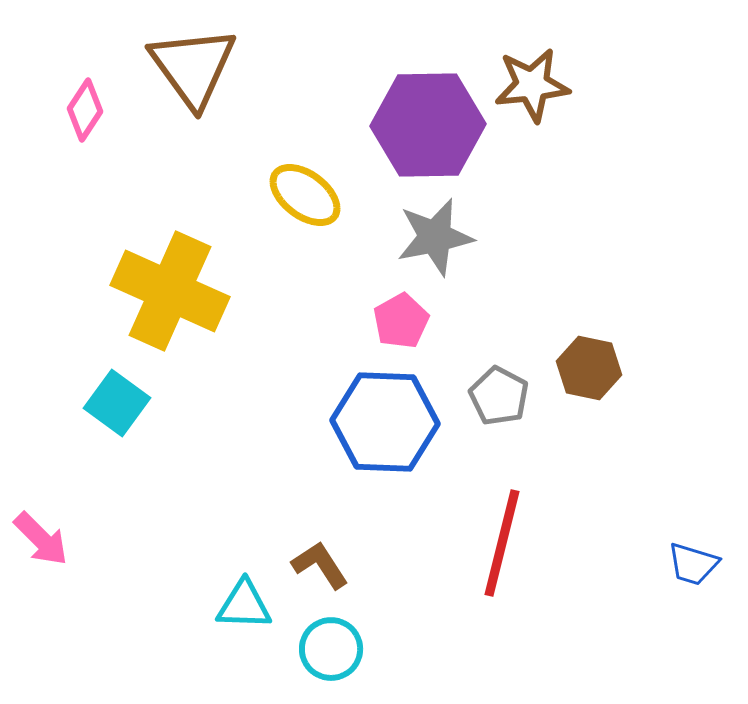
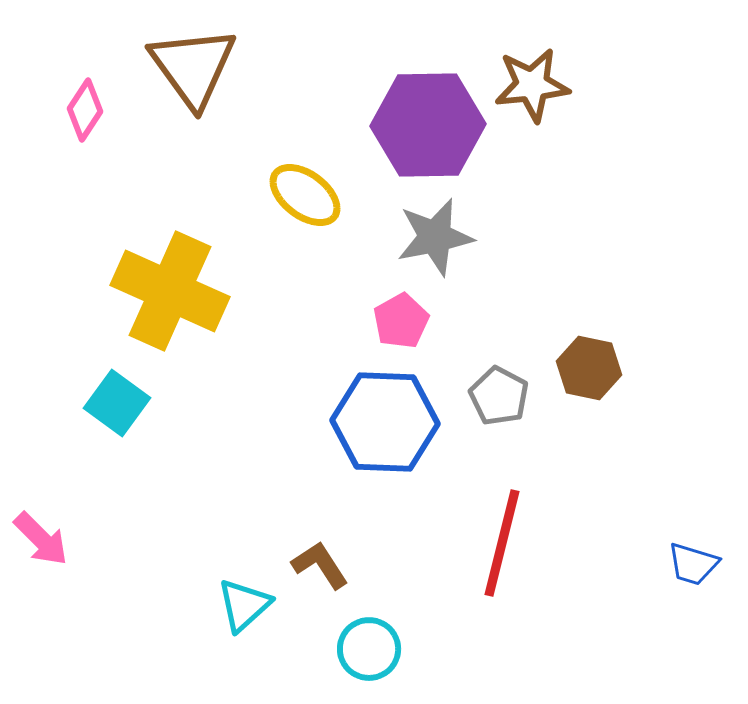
cyan triangle: rotated 44 degrees counterclockwise
cyan circle: moved 38 px right
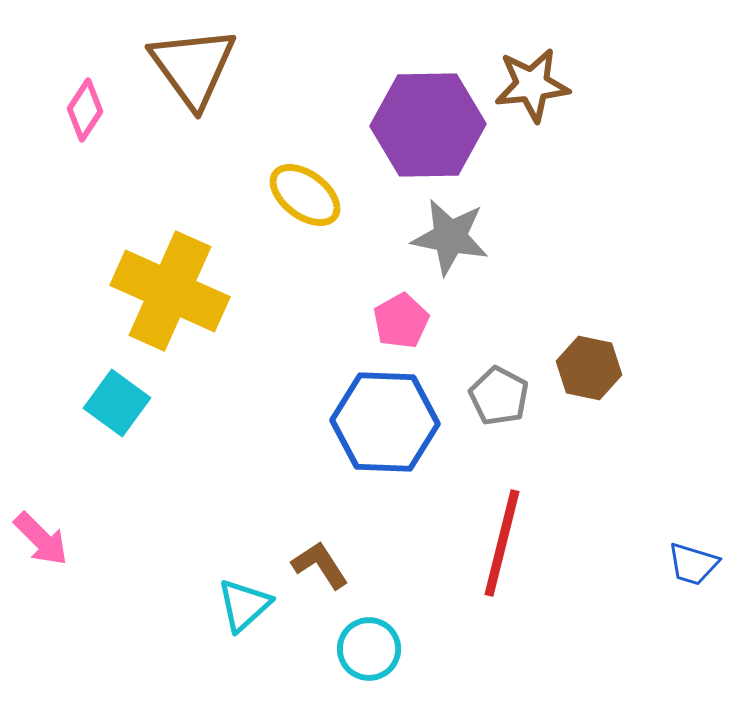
gray star: moved 15 px right; rotated 22 degrees clockwise
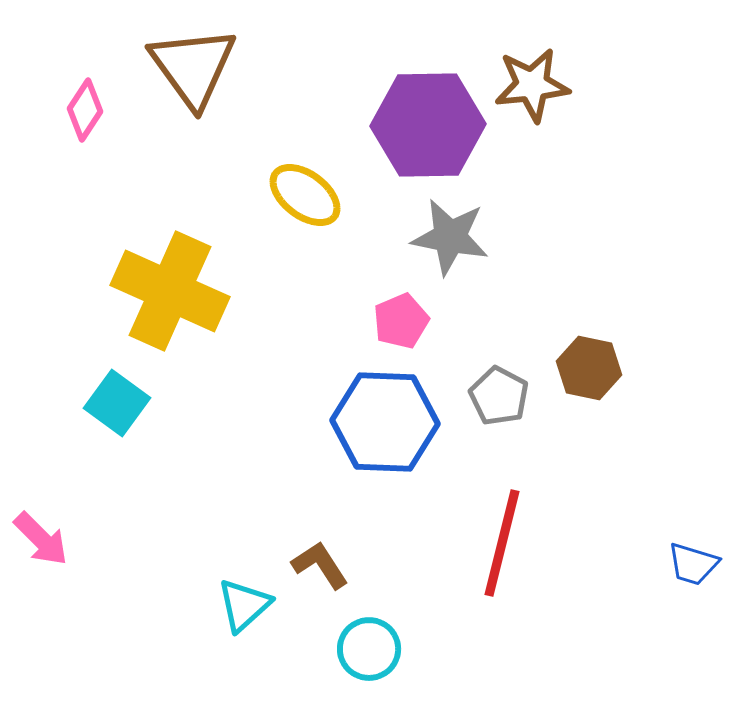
pink pentagon: rotated 6 degrees clockwise
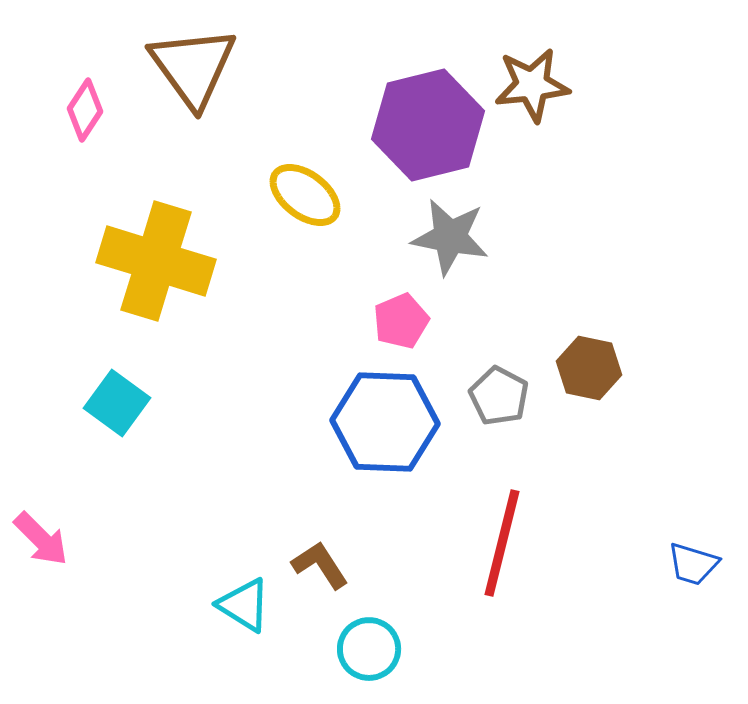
purple hexagon: rotated 13 degrees counterclockwise
yellow cross: moved 14 px left, 30 px up; rotated 7 degrees counterclockwise
cyan triangle: rotated 46 degrees counterclockwise
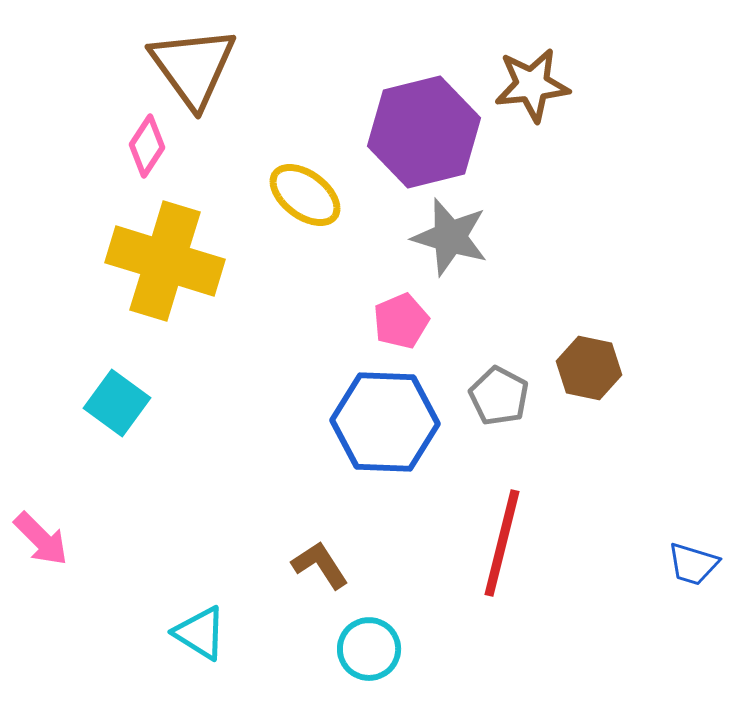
pink diamond: moved 62 px right, 36 px down
purple hexagon: moved 4 px left, 7 px down
gray star: rotated 6 degrees clockwise
yellow cross: moved 9 px right
cyan triangle: moved 44 px left, 28 px down
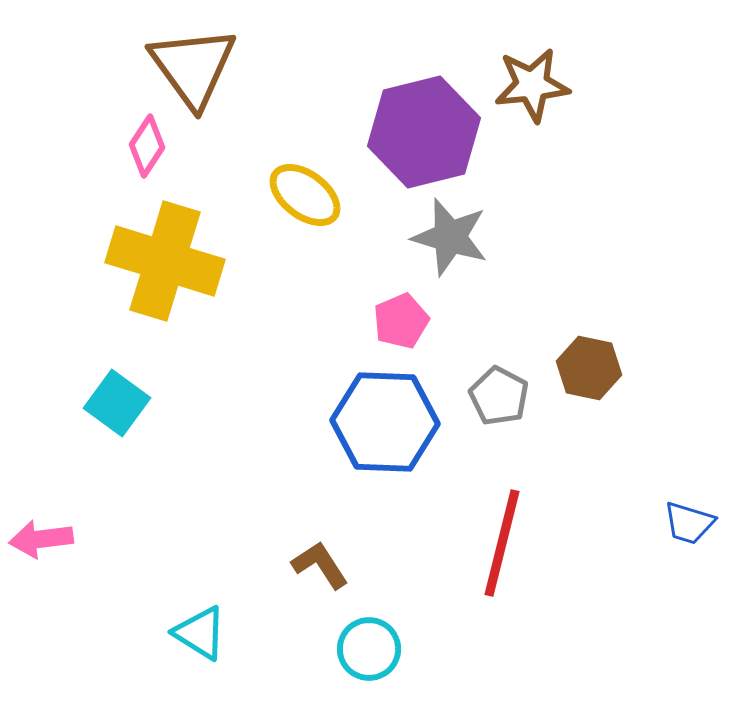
pink arrow: rotated 128 degrees clockwise
blue trapezoid: moved 4 px left, 41 px up
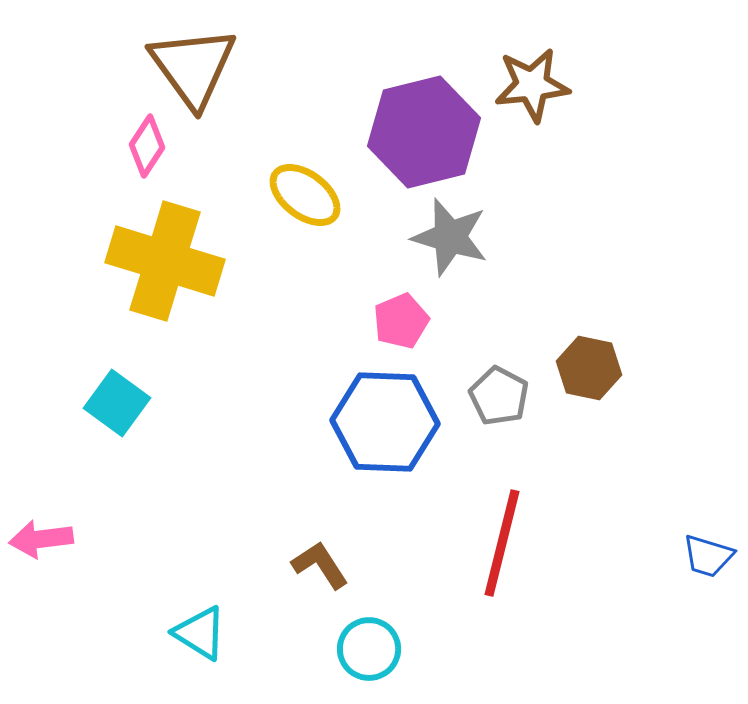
blue trapezoid: moved 19 px right, 33 px down
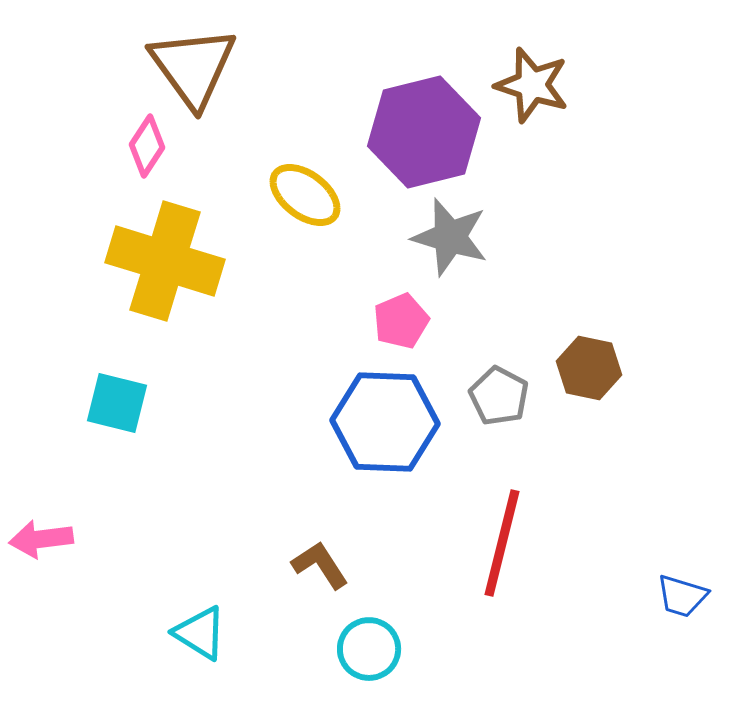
brown star: rotated 24 degrees clockwise
cyan square: rotated 22 degrees counterclockwise
blue trapezoid: moved 26 px left, 40 px down
